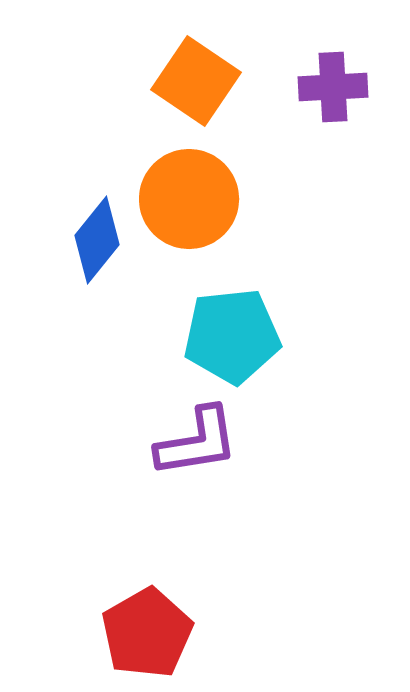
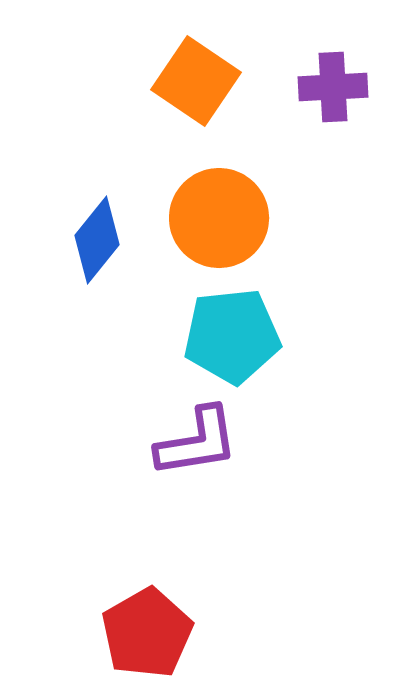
orange circle: moved 30 px right, 19 px down
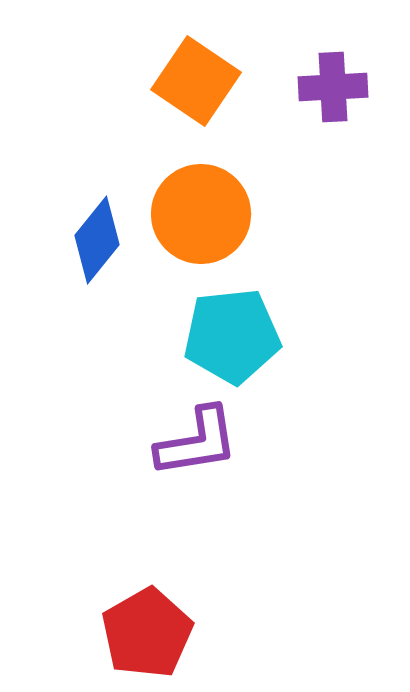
orange circle: moved 18 px left, 4 px up
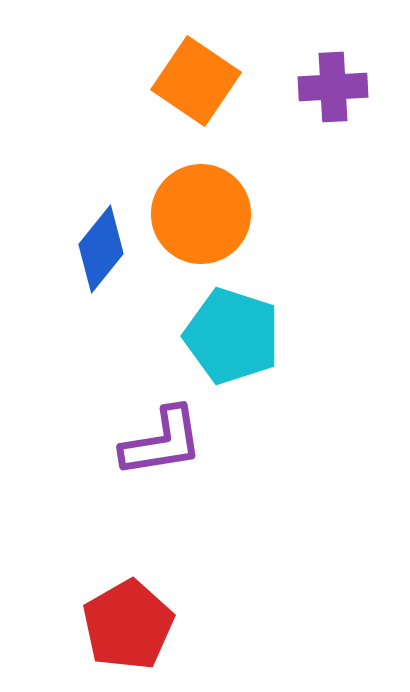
blue diamond: moved 4 px right, 9 px down
cyan pentagon: rotated 24 degrees clockwise
purple L-shape: moved 35 px left
red pentagon: moved 19 px left, 8 px up
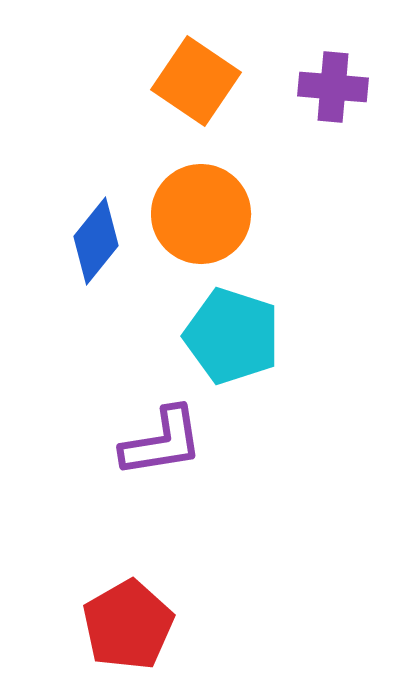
purple cross: rotated 8 degrees clockwise
blue diamond: moved 5 px left, 8 px up
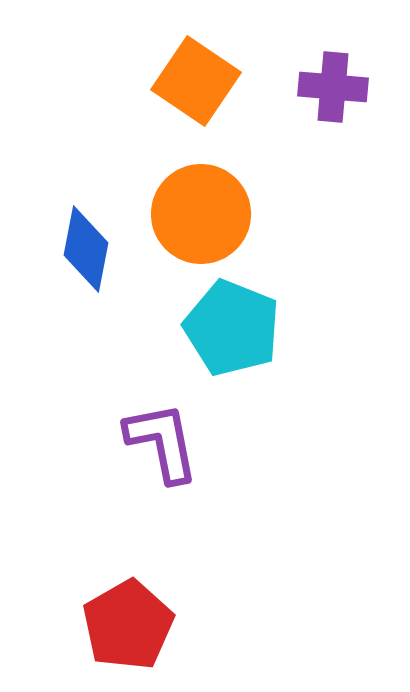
blue diamond: moved 10 px left, 8 px down; rotated 28 degrees counterclockwise
cyan pentagon: moved 8 px up; rotated 4 degrees clockwise
purple L-shape: rotated 92 degrees counterclockwise
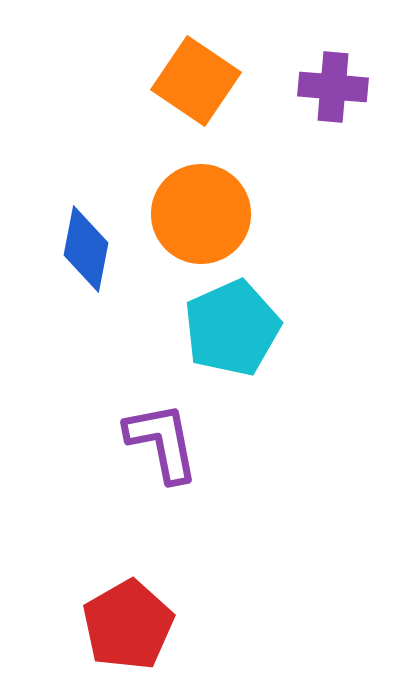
cyan pentagon: rotated 26 degrees clockwise
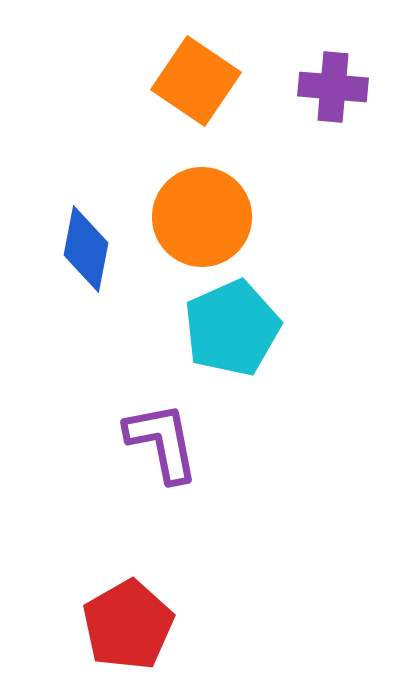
orange circle: moved 1 px right, 3 px down
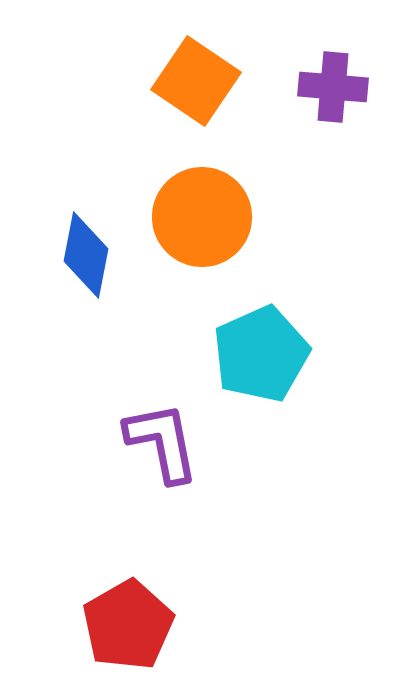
blue diamond: moved 6 px down
cyan pentagon: moved 29 px right, 26 px down
